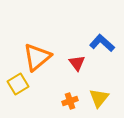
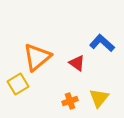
red triangle: rotated 18 degrees counterclockwise
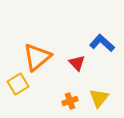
red triangle: rotated 12 degrees clockwise
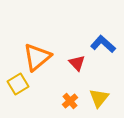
blue L-shape: moved 1 px right, 1 px down
orange cross: rotated 21 degrees counterclockwise
